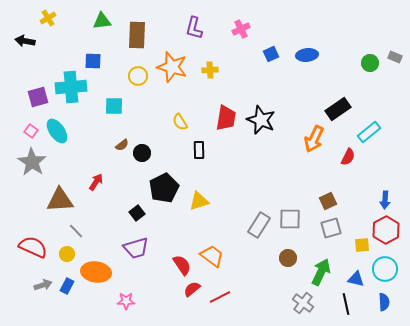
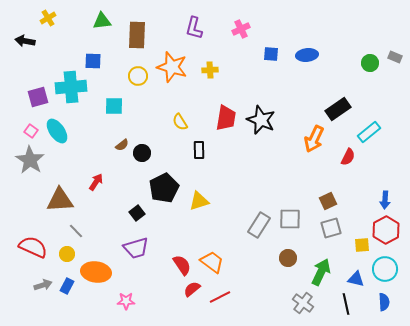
blue square at (271, 54): rotated 28 degrees clockwise
gray star at (32, 162): moved 2 px left, 2 px up
orange trapezoid at (212, 256): moved 6 px down
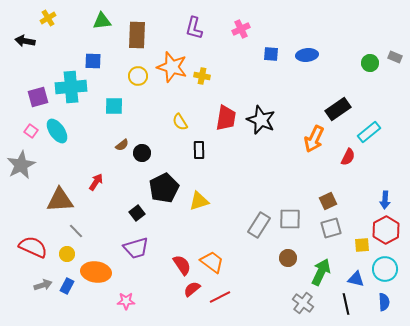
yellow cross at (210, 70): moved 8 px left, 6 px down; rotated 14 degrees clockwise
gray star at (30, 160): moved 9 px left, 5 px down; rotated 12 degrees clockwise
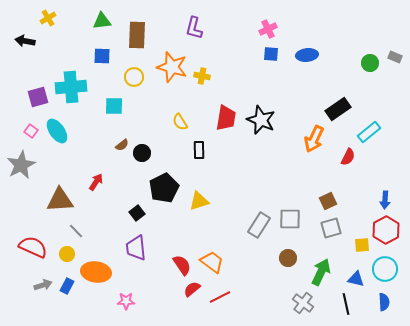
pink cross at (241, 29): moved 27 px right
blue square at (93, 61): moved 9 px right, 5 px up
yellow circle at (138, 76): moved 4 px left, 1 px down
purple trapezoid at (136, 248): rotated 100 degrees clockwise
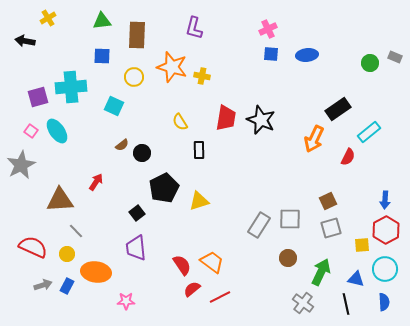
cyan square at (114, 106): rotated 24 degrees clockwise
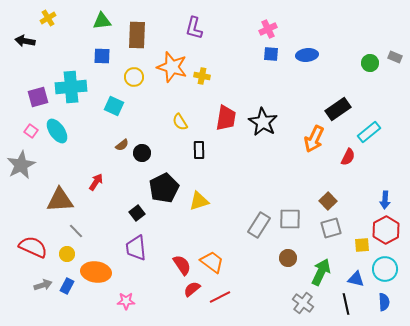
black star at (261, 120): moved 2 px right, 2 px down; rotated 8 degrees clockwise
brown square at (328, 201): rotated 18 degrees counterclockwise
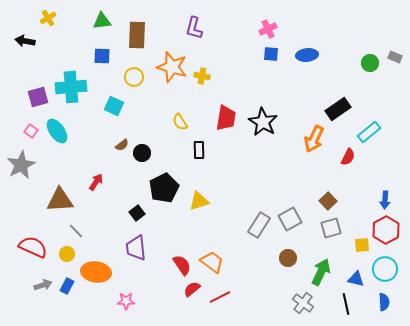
gray square at (290, 219): rotated 30 degrees counterclockwise
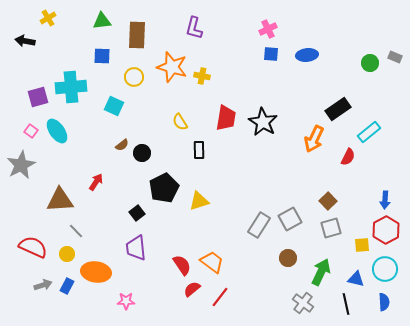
red line at (220, 297): rotated 25 degrees counterclockwise
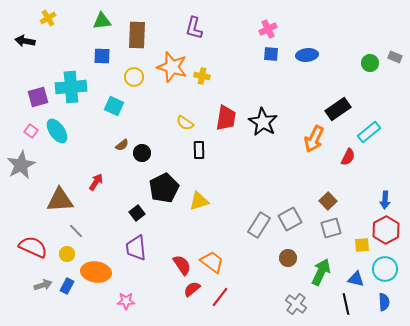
yellow semicircle at (180, 122): moved 5 px right, 1 px down; rotated 24 degrees counterclockwise
gray cross at (303, 303): moved 7 px left, 1 px down
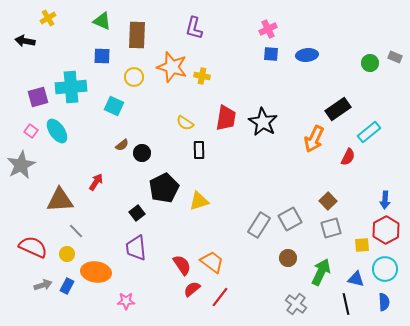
green triangle at (102, 21): rotated 30 degrees clockwise
